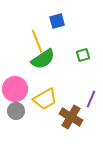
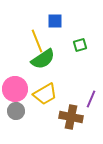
blue square: moved 2 px left; rotated 14 degrees clockwise
green square: moved 3 px left, 10 px up
yellow trapezoid: moved 5 px up
brown cross: rotated 20 degrees counterclockwise
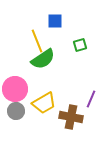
yellow trapezoid: moved 1 px left, 9 px down
